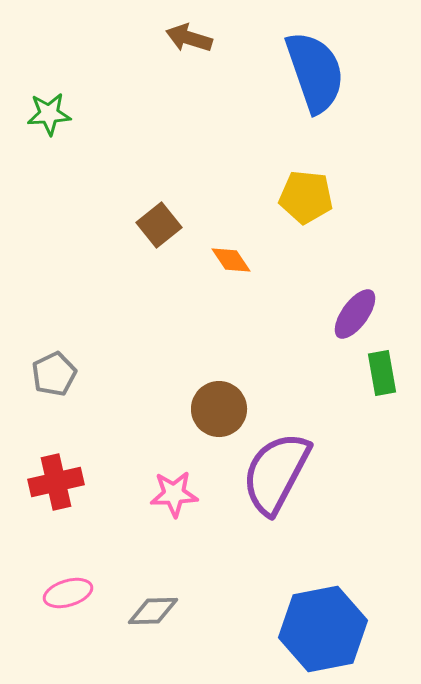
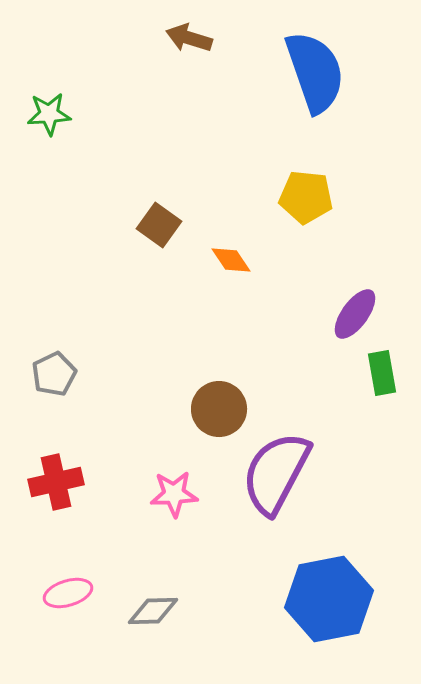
brown square: rotated 15 degrees counterclockwise
blue hexagon: moved 6 px right, 30 px up
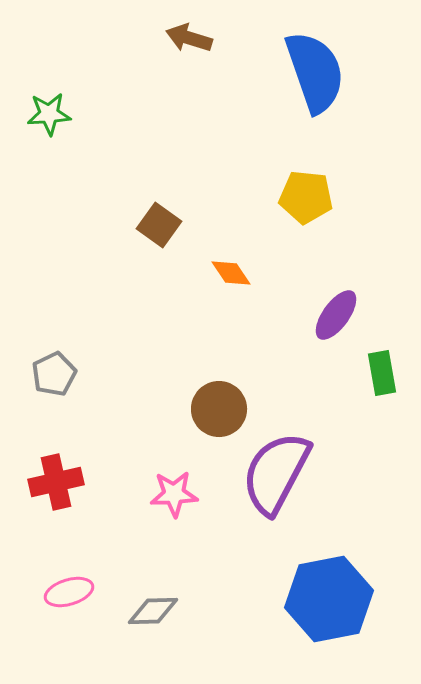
orange diamond: moved 13 px down
purple ellipse: moved 19 px left, 1 px down
pink ellipse: moved 1 px right, 1 px up
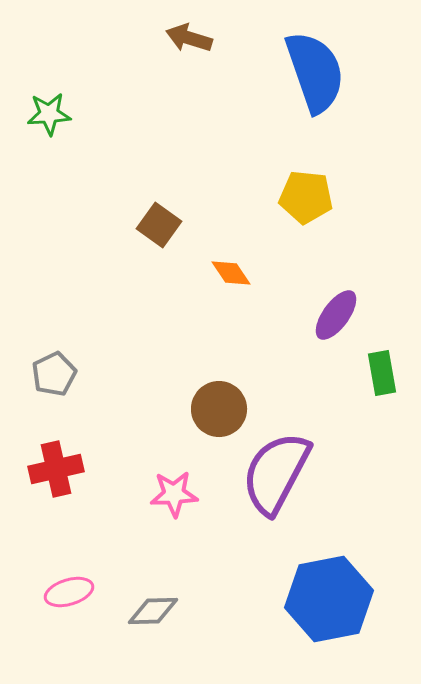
red cross: moved 13 px up
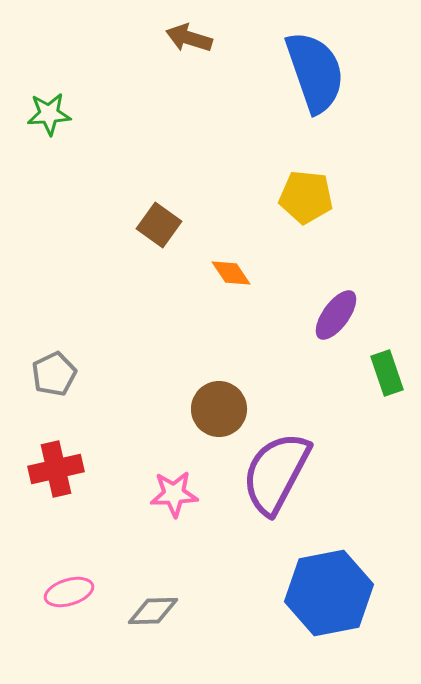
green rectangle: moved 5 px right; rotated 9 degrees counterclockwise
blue hexagon: moved 6 px up
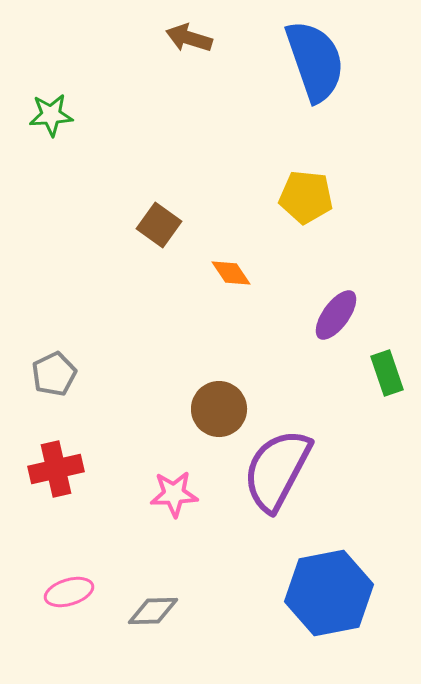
blue semicircle: moved 11 px up
green star: moved 2 px right, 1 px down
purple semicircle: moved 1 px right, 3 px up
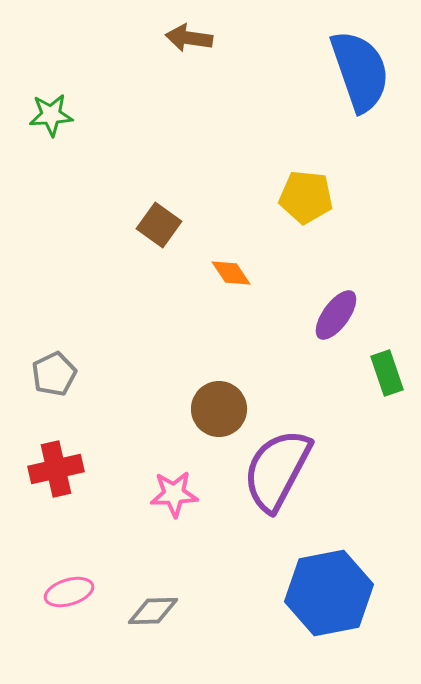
brown arrow: rotated 9 degrees counterclockwise
blue semicircle: moved 45 px right, 10 px down
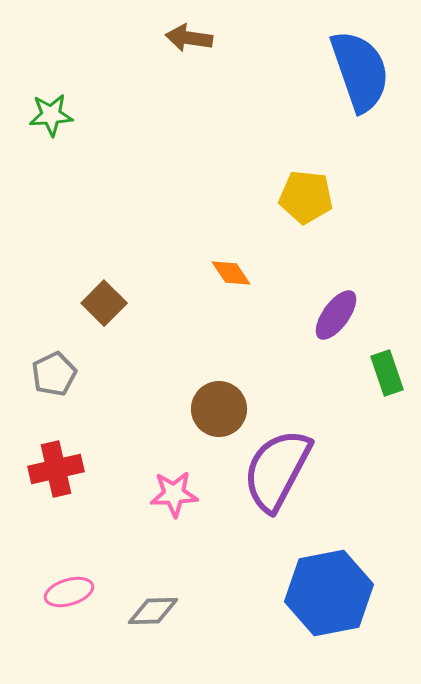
brown square: moved 55 px left, 78 px down; rotated 9 degrees clockwise
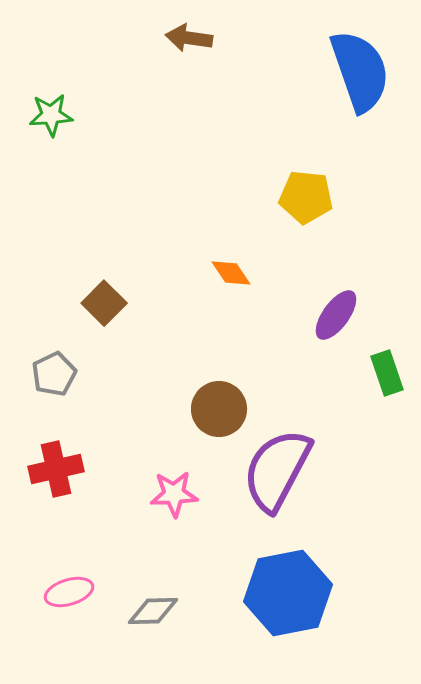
blue hexagon: moved 41 px left
